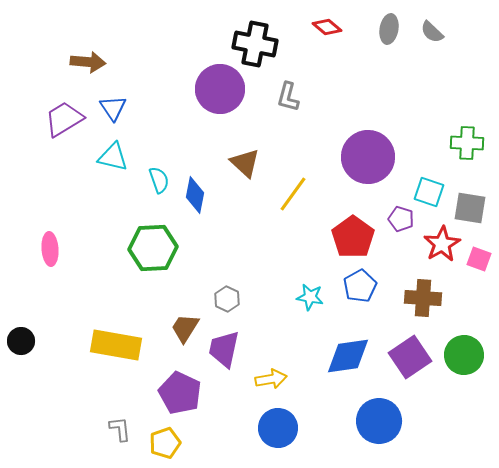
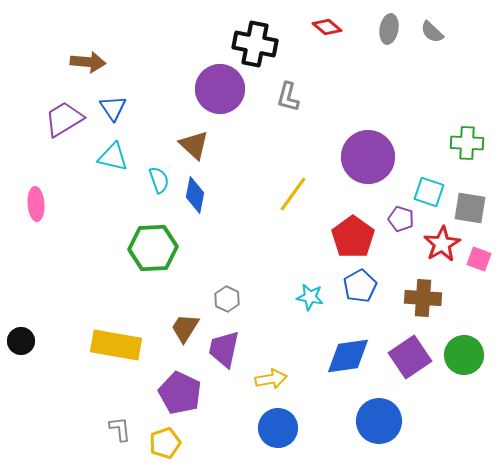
brown triangle at (245, 163): moved 51 px left, 18 px up
pink ellipse at (50, 249): moved 14 px left, 45 px up
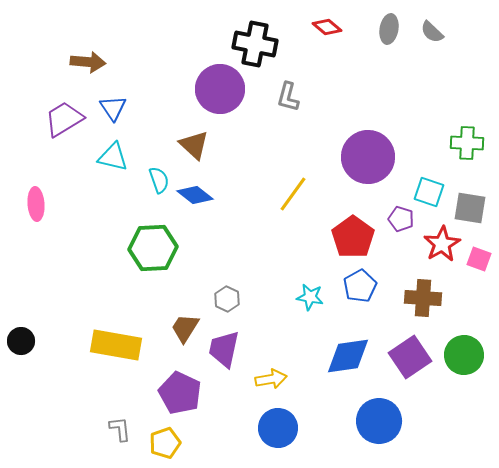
blue diamond at (195, 195): rotated 63 degrees counterclockwise
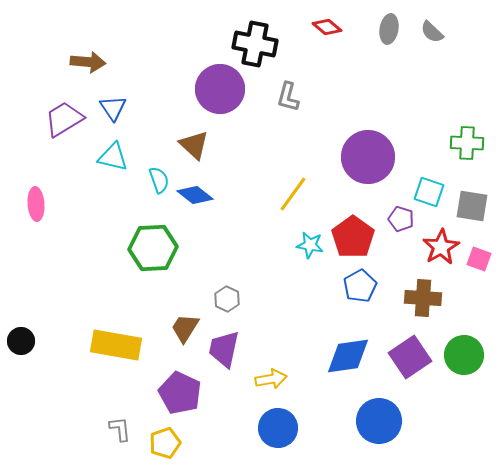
gray square at (470, 208): moved 2 px right, 2 px up
red star at (442, 244): moved 1 px left, 3 px down
cyan star at (310, 297): moved 52 px up
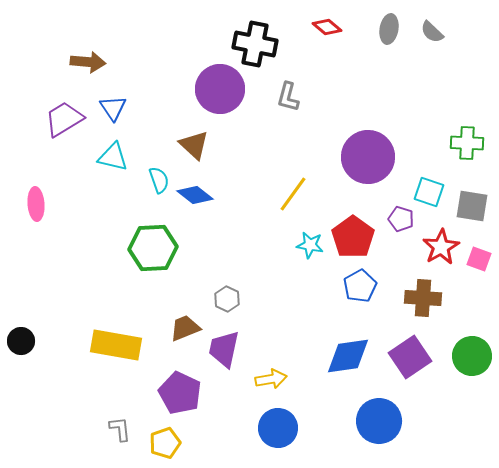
brown trapezoid at (185, 328): rotated 36 degrees clockwise
green circle at (464, 355): moved 8 px right, 1 px down
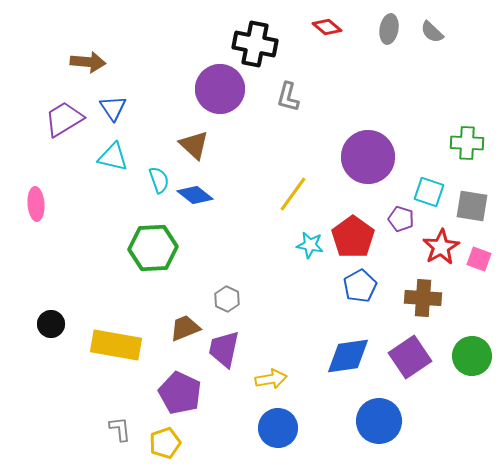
black circle at (21, 341): moved 30 px right, 17 px up
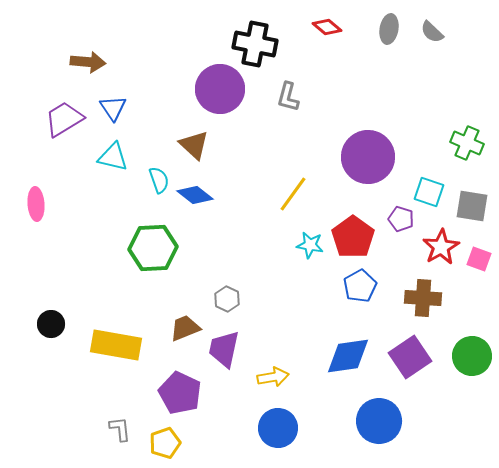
green cross at (467, 143): rotated 20 degrees clockwise
yellow arrow at (271, 379): moved 2 px right, 2 px up
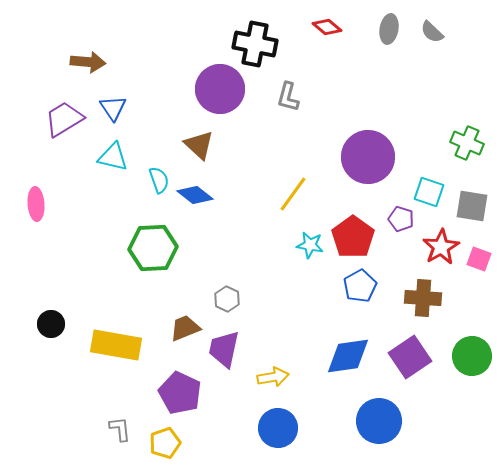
brown triangle at (194, 145): moved 5 px right
